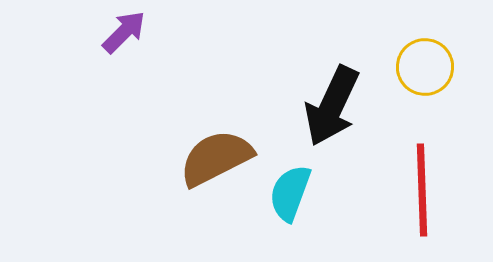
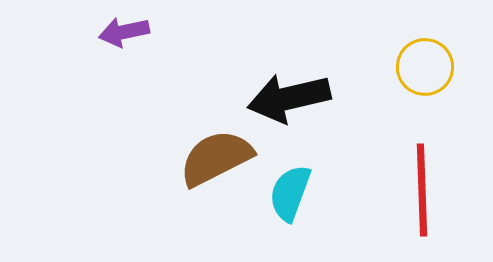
purple arrow: rotated 147 degrees counterclockwise
black arrow: moved 43 px left, 8 px up; rotated 52 degrees clockwise
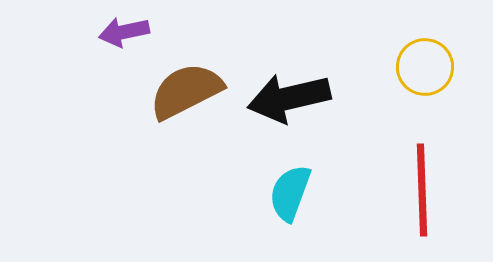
brown semicircle: moved 30 px left, 67 px up
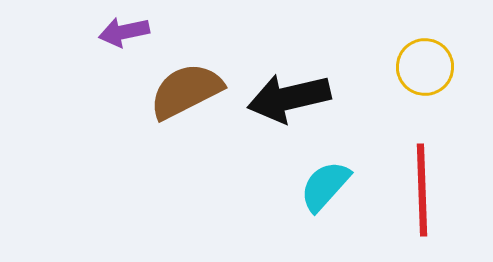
cyan semicircle: moved 35 px right, 7 px up; rotated 22 degrees clockwise
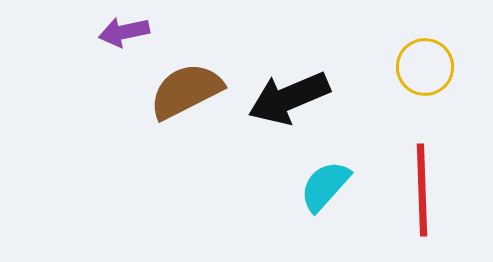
black arrow: rotated 10 degrees counterclockwise
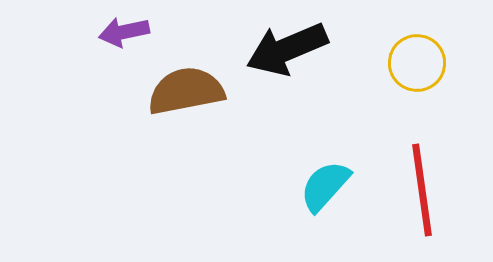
yellow circle: moved 8 px left, 4 px up
brown semicircle: rotated 16 degrees clockwise
black arrow: moved 2 px left, 49 px up
red line: rotated 6 degrees counterclockwise
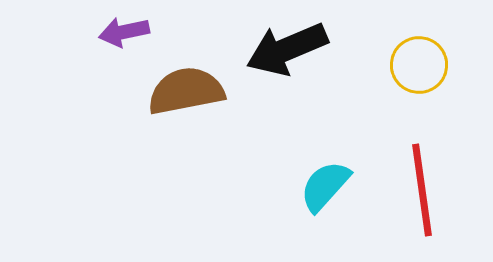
yellow circle: moved 2 px right, 2 px down
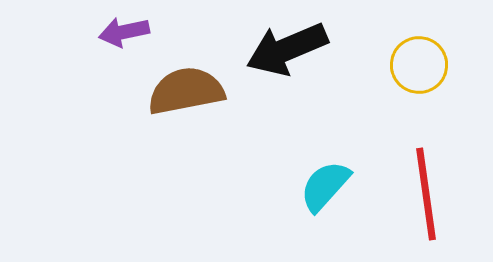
red line: moved 4 px right, 4 px down
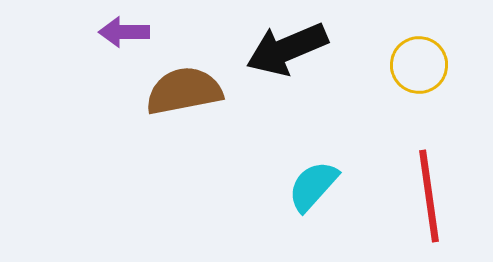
purple arrow: rotated 12 degrees clockwise
brown semicircle: moved 2 px left
cyan semicircle: moved 12 px left
red line: moved 3 px right, 2 px down
